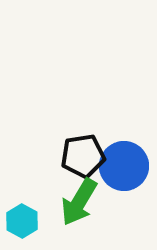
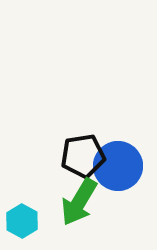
blue circle: moved 6 px left
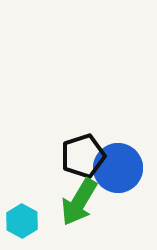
black pentagon: rotated 9 degrees counterclockwise
blue circle: moved 2 px down
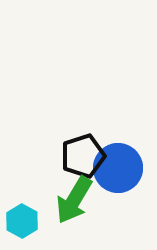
green arrow: moved 5 px left, 2 px up
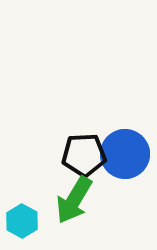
black pentagon: moved 1 px right, 1 px up; rotated 15 degrees clockwise
blue circle: moved 7 px right, 14 px up
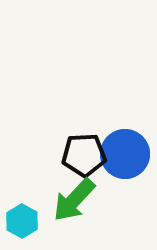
green arrow: rotated 12 degrees clockwise
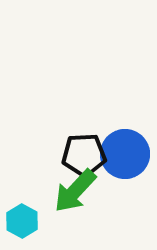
green arrow: moved 1 px right, 9 px up
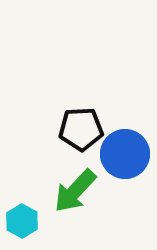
black pentagon: moved 3 px left, 26 px up
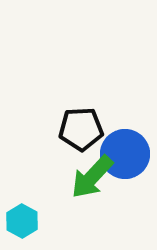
green arrow: moved 17 px right, 14 px up
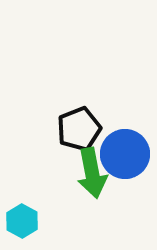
black pentagon: moved 2 px left; rotated 18 degrees counterclockwise
green arrow: moved 4 px up; rotated 54 degrees counterclockwise
